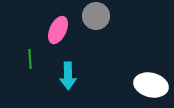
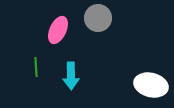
gray circle: moved 2 px right, 2 px down
green line: moved 6 px right, 8 px down
cyan arrow: moved 3 px right
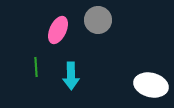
gray circle: moved 2 px down
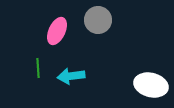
pink ellipse: moved 1 px left, 1 px down
green line: moved 2 px right, 1 px down
cyan arrow: rotated 84 degrees clockwise
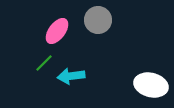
pink ellipse: rotated 12 degrees clockwise
green line: moved 6 px right, 5 px up; rotated 48 degrees clockwise
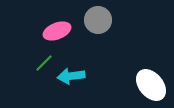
pink ellipse: rotated 32 degrees clockwise
white ellipse: rotated 36 degrees clockwise
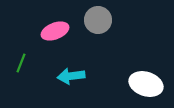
pink ellipse: moved 2 px left
green line: moved 23 px left; rotated 24 degrees counterclockwise
white ellipse: moved 5 px left, 1 px up; rotated 32 degrees counterclockwise
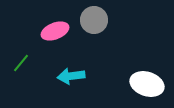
gray circle: moved 4 px left
green line: rotated 18 degrees clockwise
white ellipse: moved 1 px right
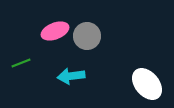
gray circle: moved 7 px left, 16 px down
green line: rotated 30 degrees clockwise
white ellipse: rotated 32 degrees clockwise
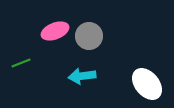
gray circle: moved 2 px right
cyan arrow: moved 11 px right
